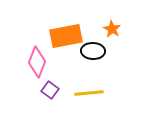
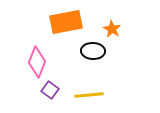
orange rectangle: moved 14 px up
yellow line: moved 2 px down
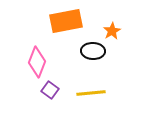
orange rectangle: moved 1 px up
orange star: moved 2 px down; rotated 12 degrees clockwise
yellow line: moved 2 px right, 2 px up
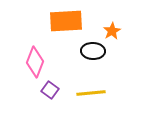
orange rectangle: rotated 8 degrees clockwise
pink diamond: moved 2 px left
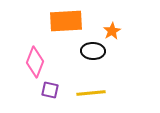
purple square: rotated 24 degrees counterclockwise
